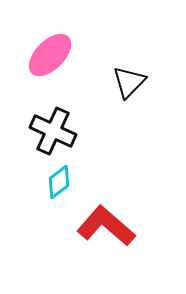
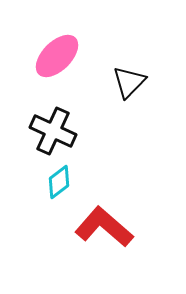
pink ellipse: moved 7 px right, 1 px down
red L-shape: moved 2 px left, 1 px down
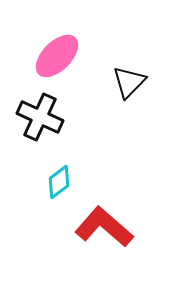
black cross: moved 13 px left, 14 px up
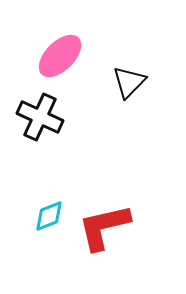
pink ellipse: moved 3 px right
cyan diamond: moved 10 px left, 34 px down; rotated 16 degrees clockwise
red L-shape: rotated 54 degrees counterclockwise
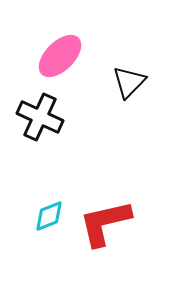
red L-shape: moved 1 px right, 4 px up
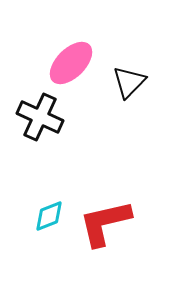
pink ellipse: moved 11 px right, 7 px down
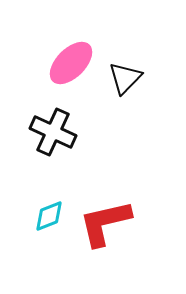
black triangle: moved 4 px left, 4 px up
black cross: moved 13 px right, 15 px down
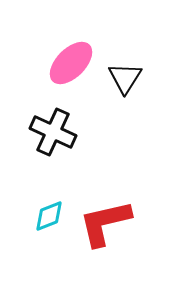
black triangle: rotated 12 degrees counterclockwise
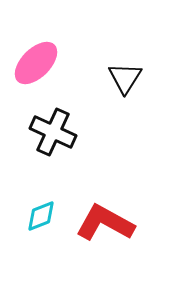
pink ellipse: moved 35 px left
cyan diamond: moved 8 px left
red L-shape: rotated 42 degrees clockwise
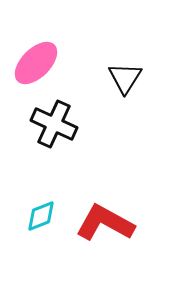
black cross: moved 1 px right, 8 px up
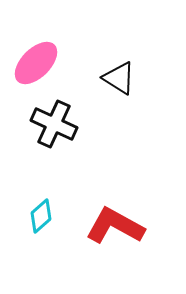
black triangle: moved 6 px left; rotated 30 degrees counterclockwise
cyan diamond: rotated 20 degrees counterclockwise
red L-shape: moved 10 px right, 3 px down
